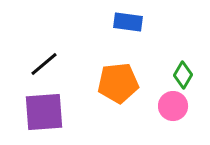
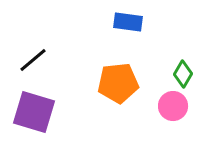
black line: moved 11 px left, 4 px up
green diamond: moved 1 px up
purple square: moved 10 px left; rotated 21 degrees clockwise
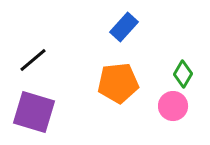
blue rectangle: moved 4 px left, 5 px down; rotated 56 degrees counterclockwise
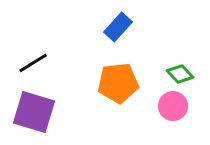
blue rectangle: moved 6 px left
black line: moved 3 px down; rotated 8 degrees clockwise
green diamond: moved 3 px left; rotated 72 degrees counterclockwise
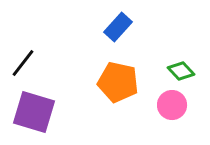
black line: moved 10 px left; rotated 20 degrees counterclockwise
green diamond: moved 1 px right, 3 px up
orange pentagon: moved 1 px up; rotated 18 degrees clockwise
pink circle: moved 1 px left, 1 px up
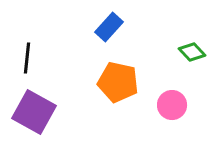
blue rectangle: moved 9 px left
black line: moved 4 px right, 5 px up; rotated 32 degrees counterclockwise
green diamond: moved 11 px right, 19 px up
purple square: rotated 12 degrees clockwise
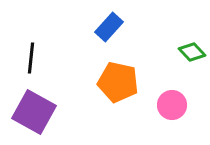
black line: moved 4 px right
